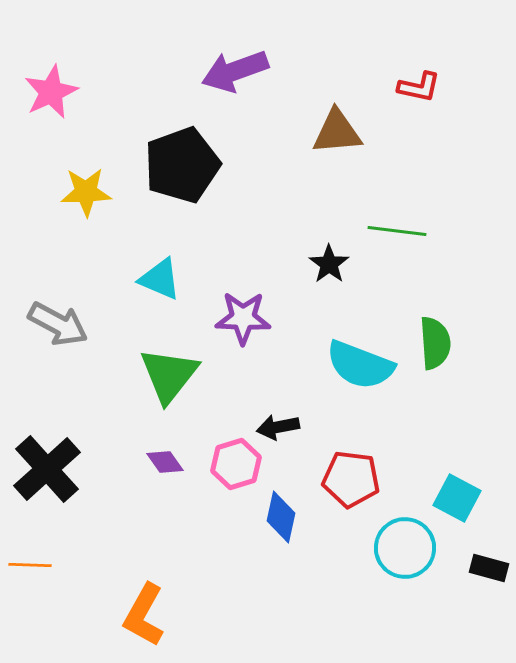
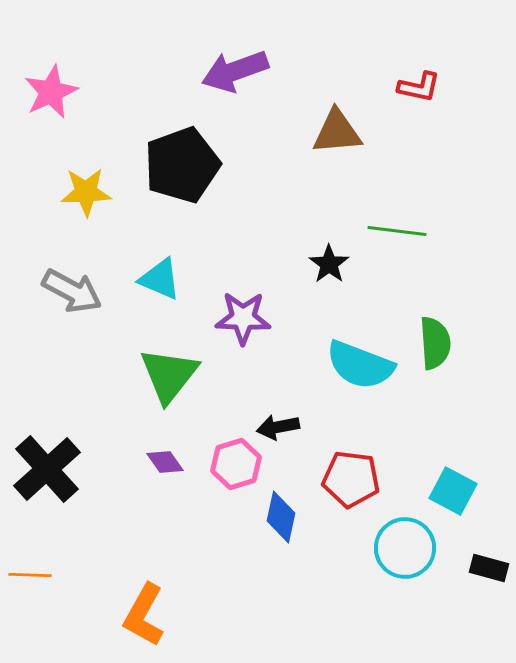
gray arrow: moved 14 px right, 33 px up
cyan square: moved 4 px left, 7 px up
orange line: moved 10 px down
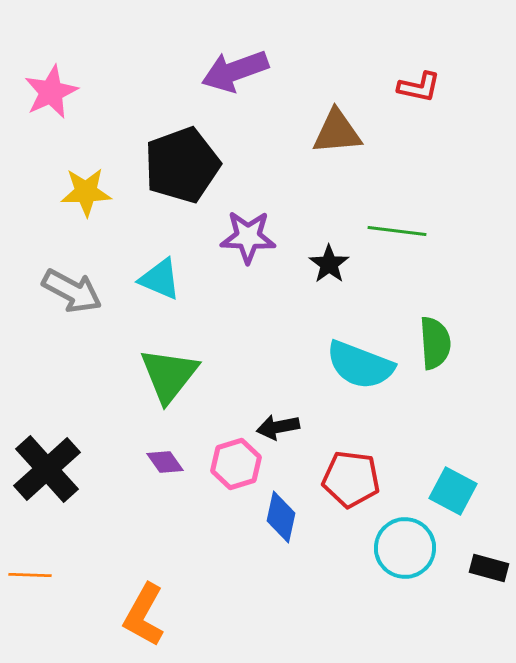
purple star: moved 5 px right, 81 px up
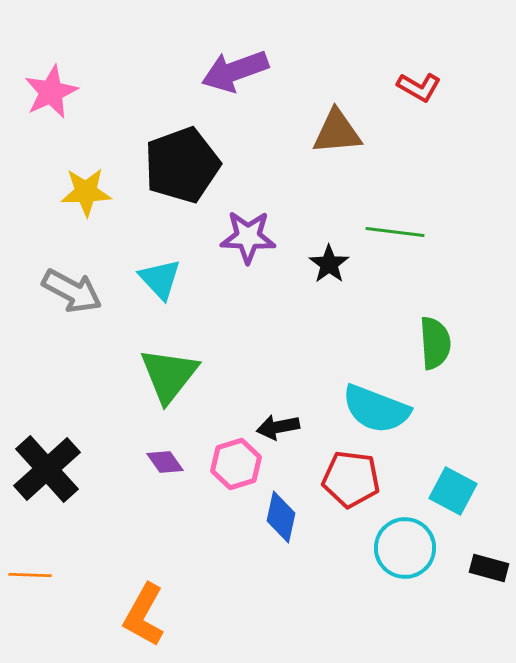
red L-shape: rotated 18 degrees clockwise
green line: moved 2 px left, 1 px down
cyan triangle: rotated 24 degrees clockwise
cyan semicircle: moved 16 px right, 44 px down
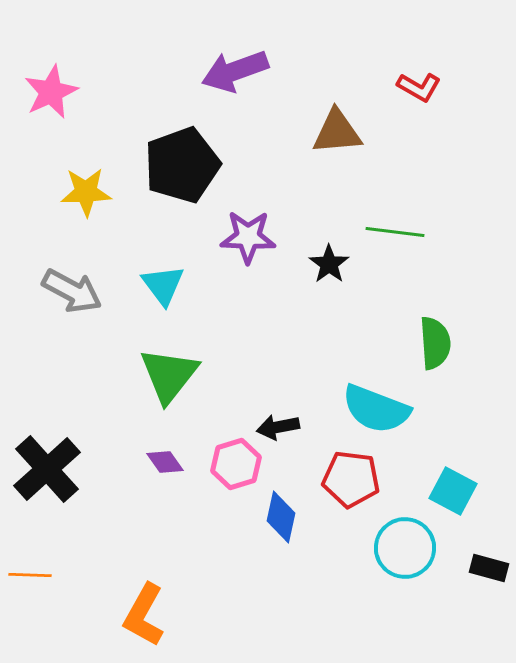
cyan triangle: moved 3 px right, 6 px down; rotated 6 degrees clockwise
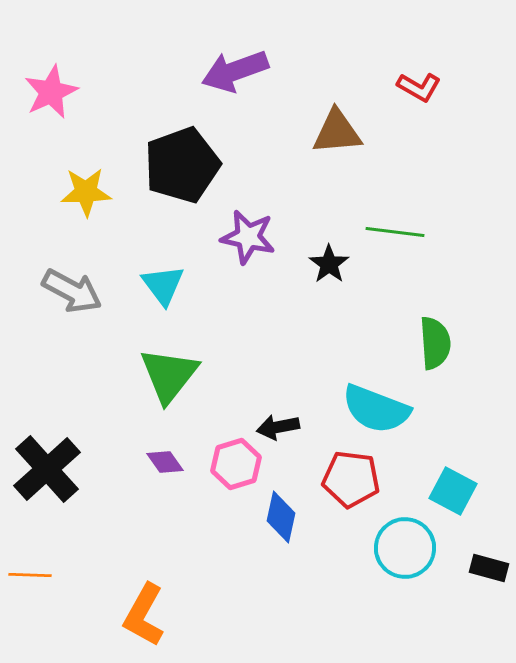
purple star: rotated 10 degrees clockwise
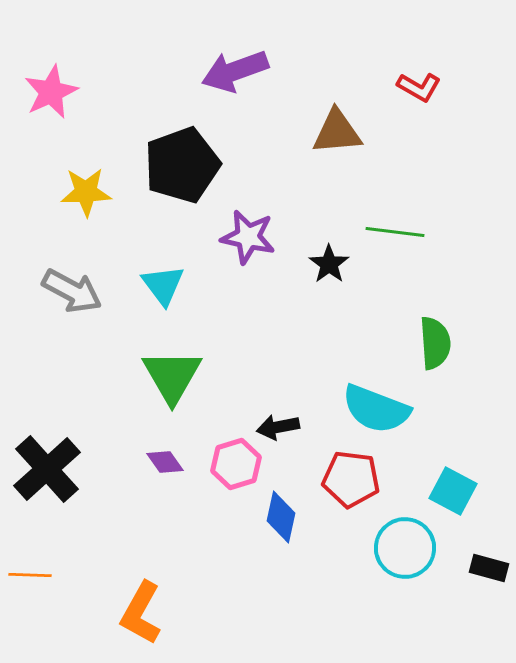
green triangle: moved 3 px right, 1 px down; rotated 8 degrees counterclockwise
orange L-shape: moved 3 px left, 2 px up
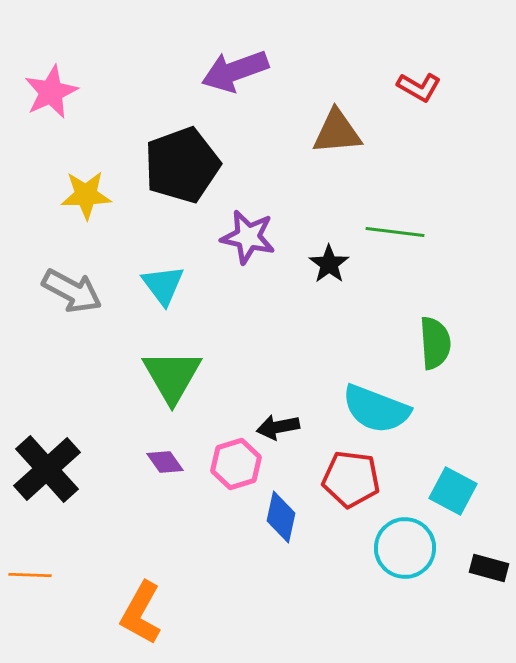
yellow star: moved 3 px down
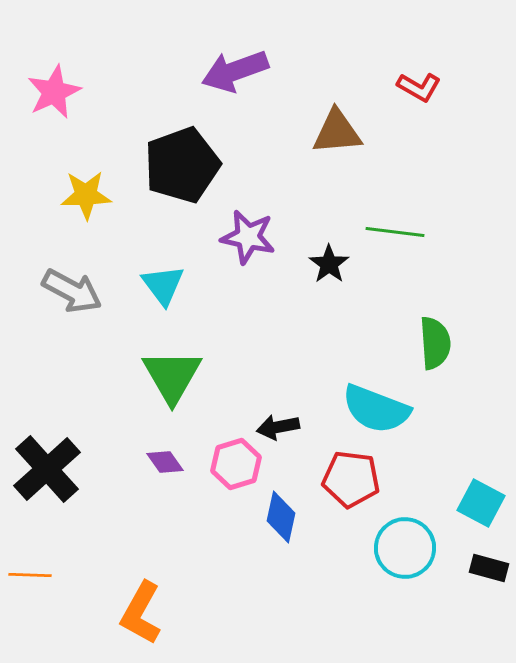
pink star: moved 3 px right
cyan square: moved 28 px right, 12 px down
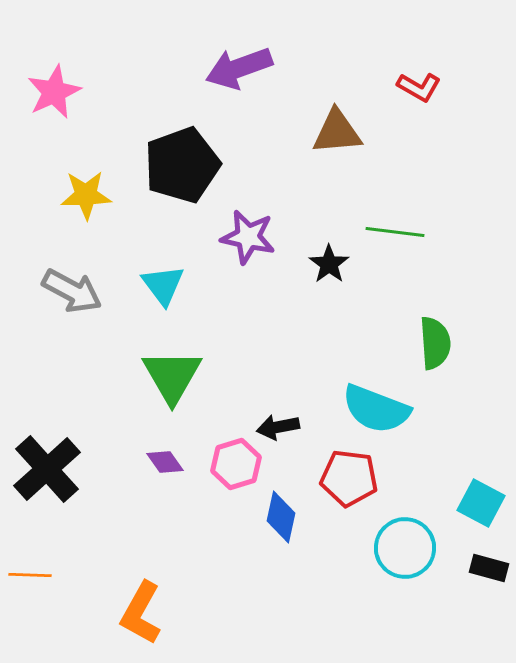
purple arrow: moved 4 px right, 3 px up
red pentagon: moved 2 px left, 1 px up
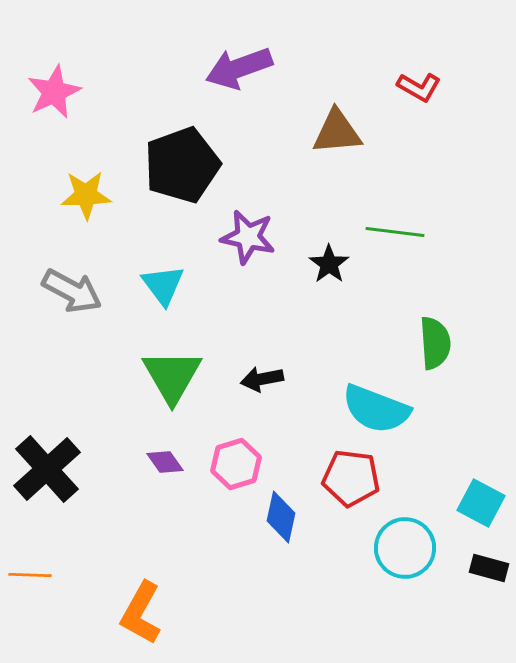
black arrow: moved 16 px left, 48 px up
red pentagon: moved 2 px right
